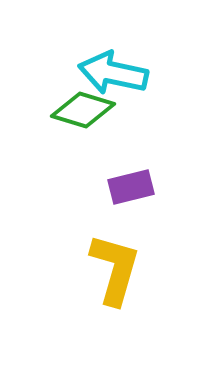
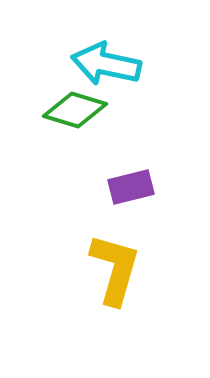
cyan arrow: moved 7 px left, 9 px up
green diamond: moved 8 px left
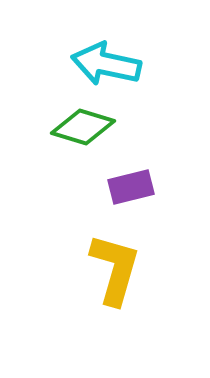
green diamond: moved 8 px right, 17 px down
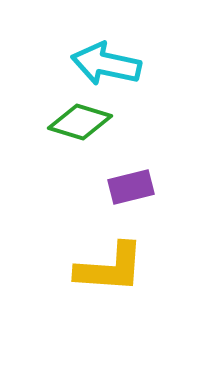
green diamond: moved 3 px left, 5 px up
yellow L-shape: moved 5 px left, 1 px up; rotated 78 degrees clockwise
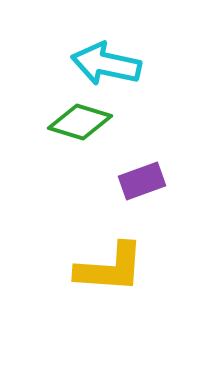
purple rectangle: moved 11 px right, 6 px up; rotated 6 degrees counterclockwise
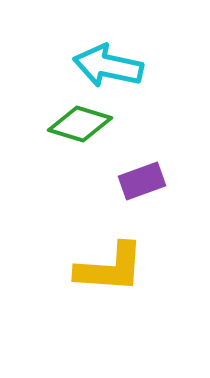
cyan arrow: moved 2 px right, 2 px down
green diamond: moved 2 px down
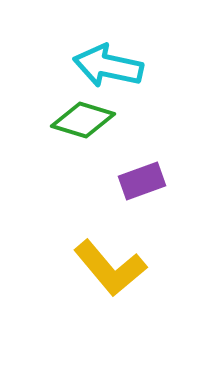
green diamond: moved 3 px right, 4 px up
yellow L-shape: rotated 46 degrees clockwise
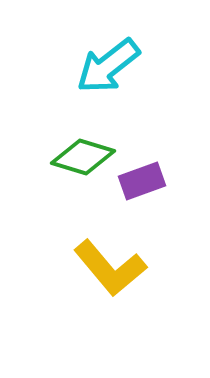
cyan arrow: rotated 50 degrees counterclockwise
green diamond: moved 37 px down
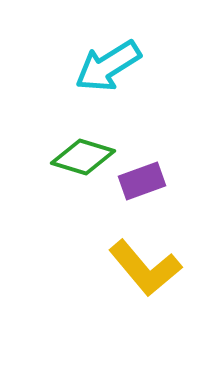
cyan arrow: rotated 6 degrees clockwise
yellow L-shape: moved 35 px right
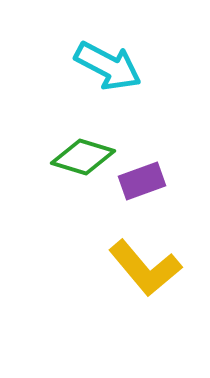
cyan arrow: rotated 120 degrees counterclockwise
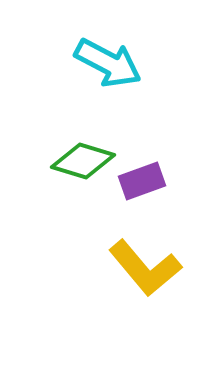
cyan arrow: moved 3 px up
green diamond: moved 4 px down
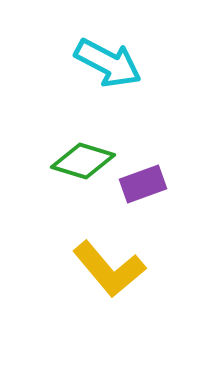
purple rectangle: moved 1 px right, 3 px down
yellow L-shape: moved 36 px left, 1 px down
